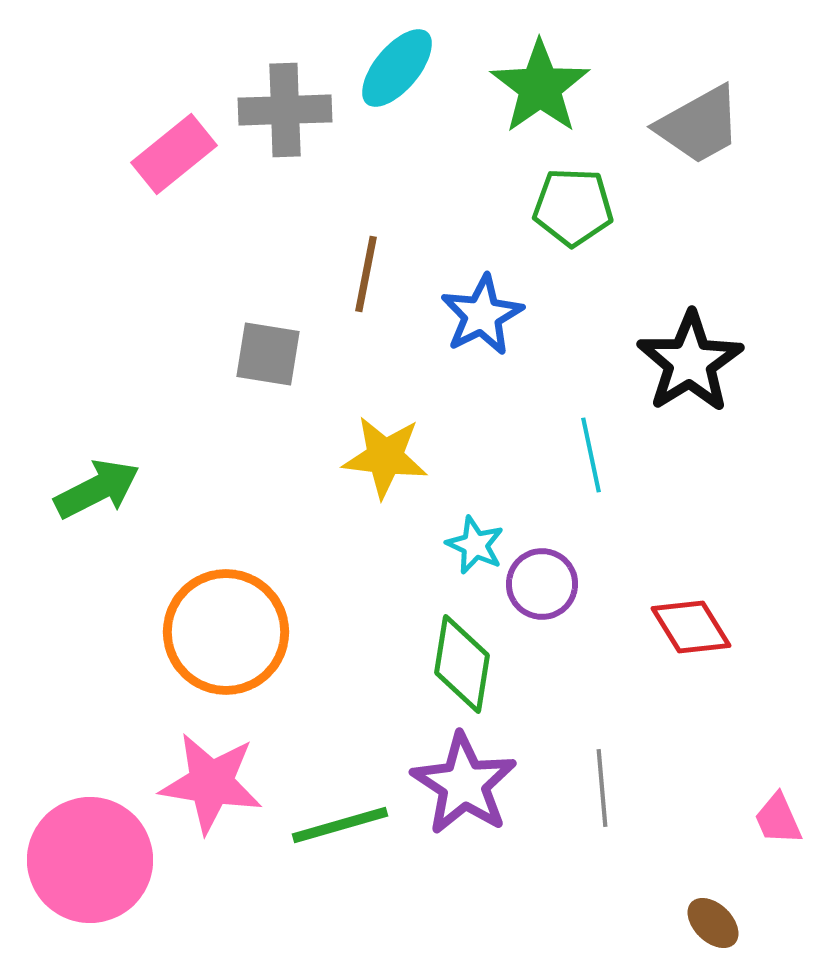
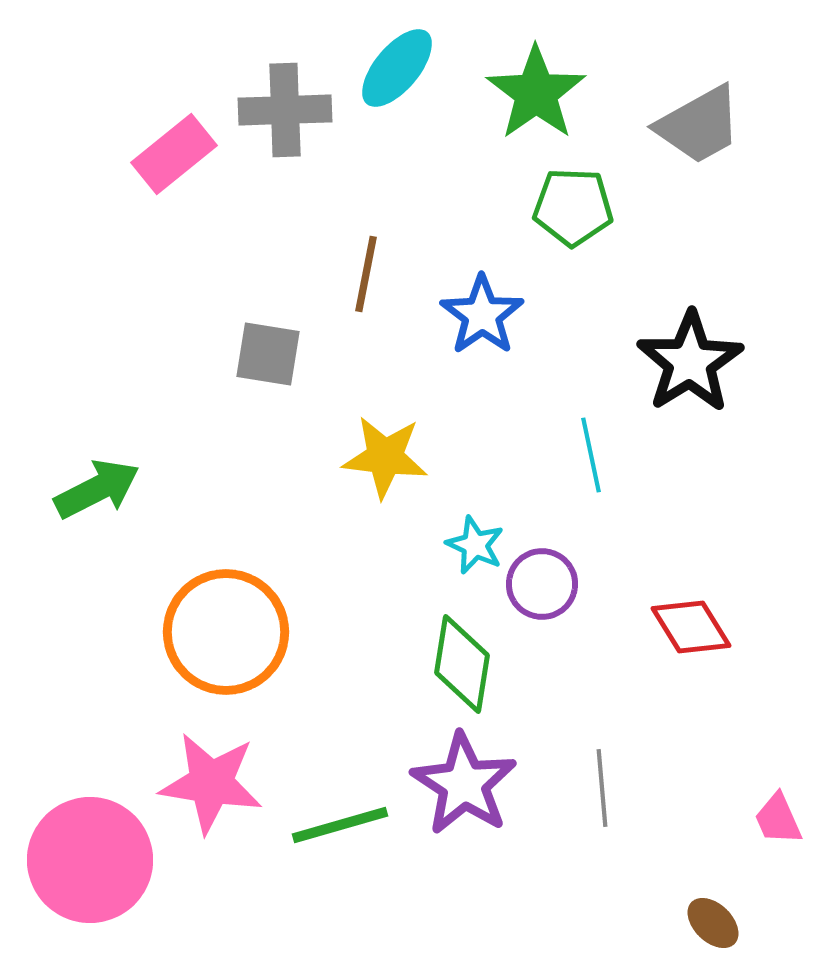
green star: moved 4 px left, 6 px down
blue star: rotated 8 degrees counterclockwise
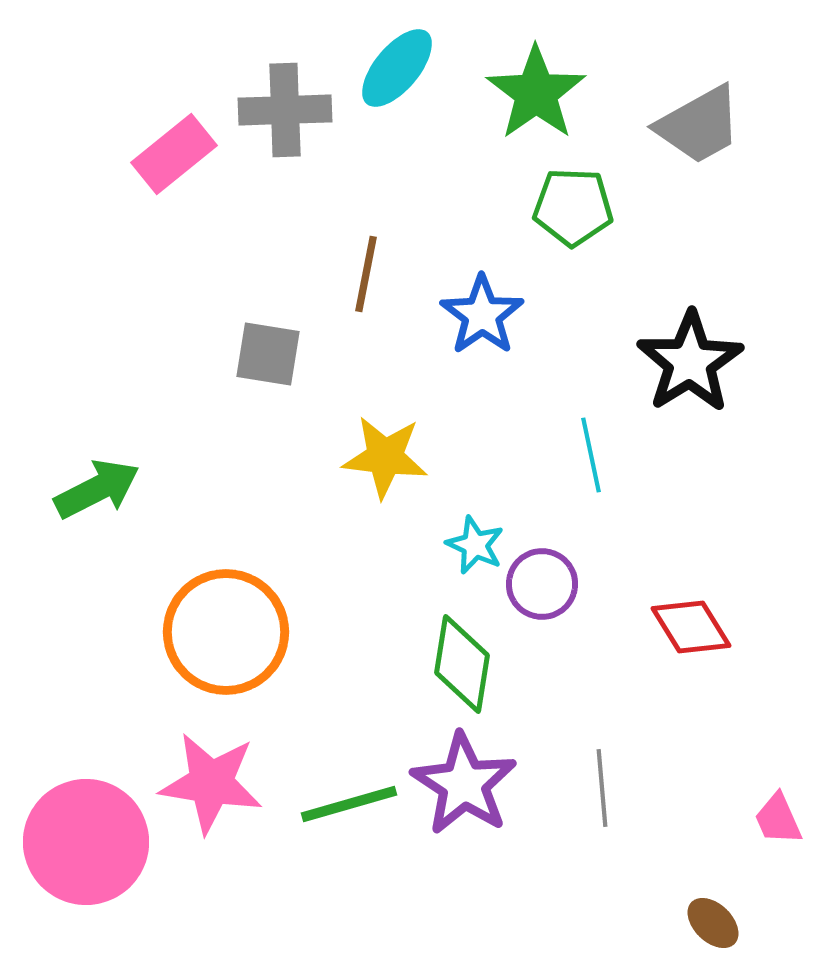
green line: moved 9 px right, 21 px up
pink circle: moved 4 px left, 18 px up
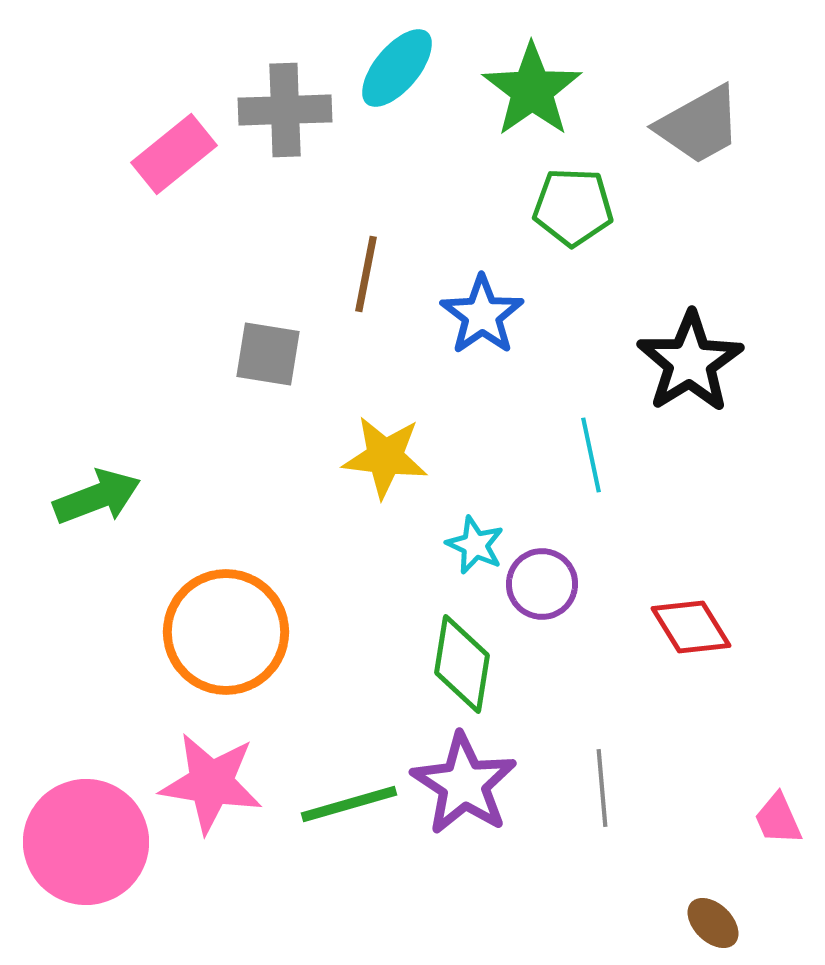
green star: moved 4 px left, 3 px up
green arrow: moved 8 px down; rotated 6 degrees clockwise
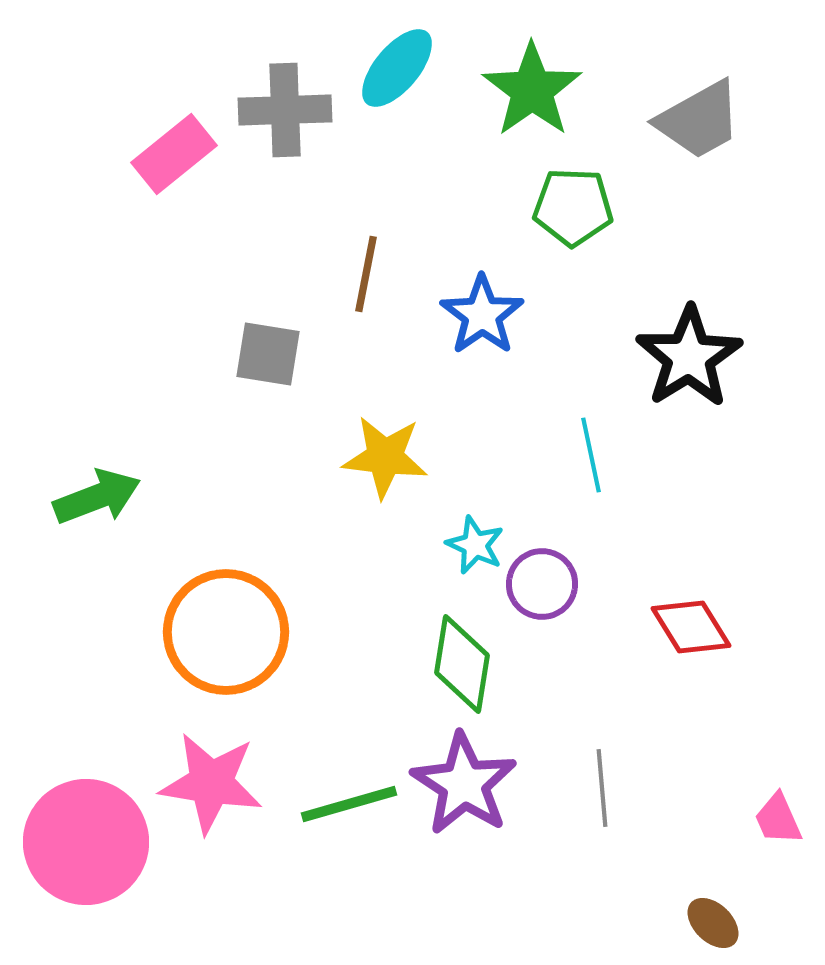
gray trapezoid: moved 5 px up
black star: moved 1 px left, 5 px up
